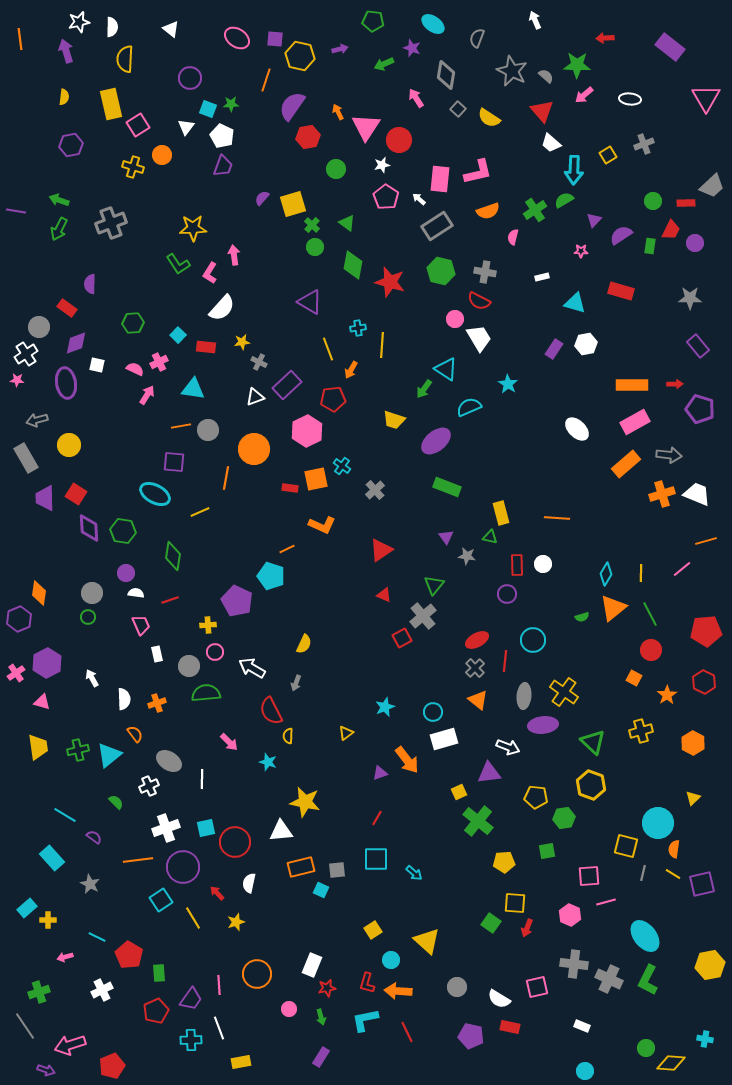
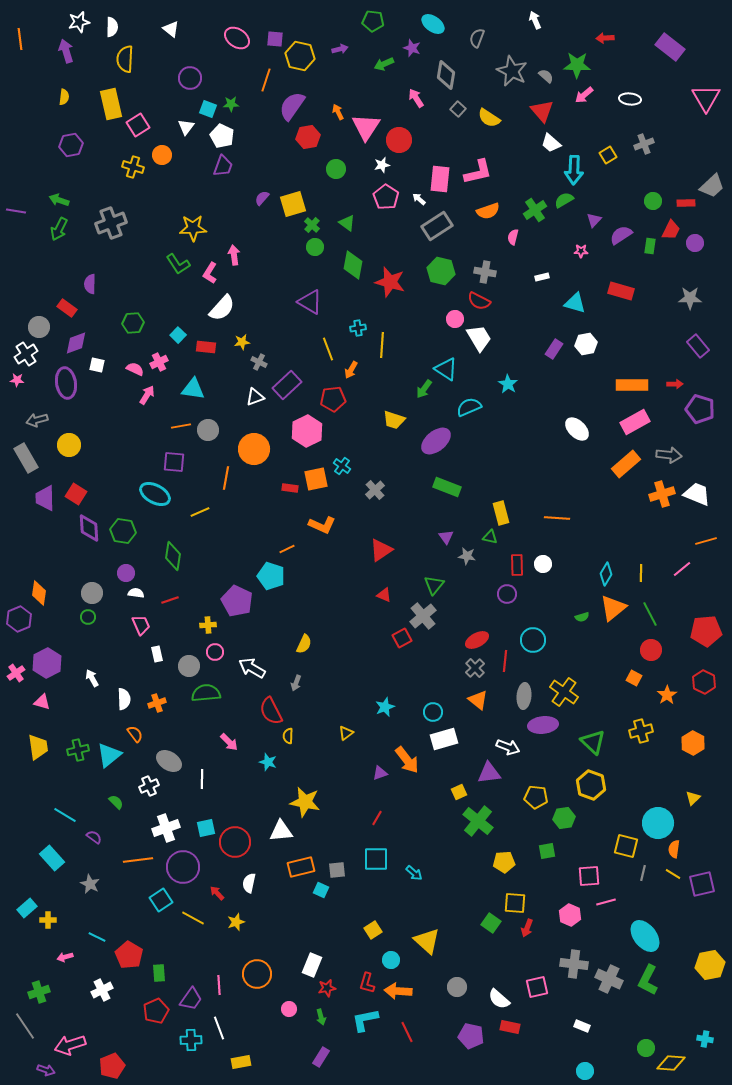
yellow line at (193, 918): rotated 30 degrees counterclockwise
white semicircle at (499, 999): rotated 10 degrees clockwise
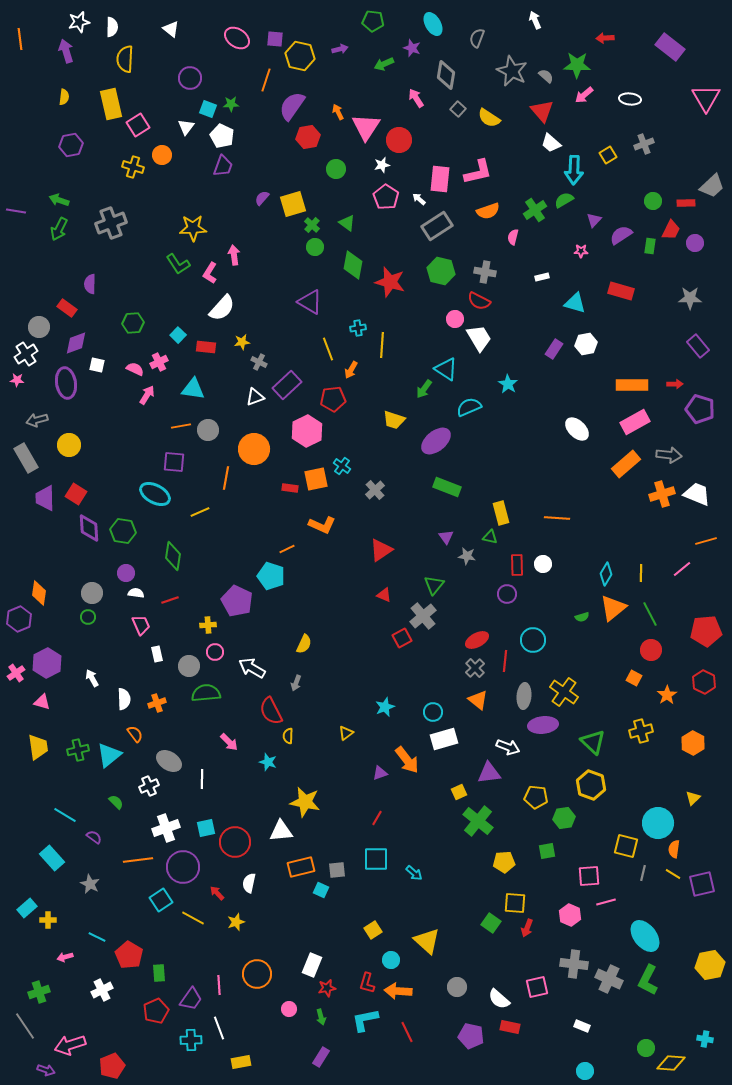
cyan ellipse at (433, 24): rotated 25 degrees clockwise
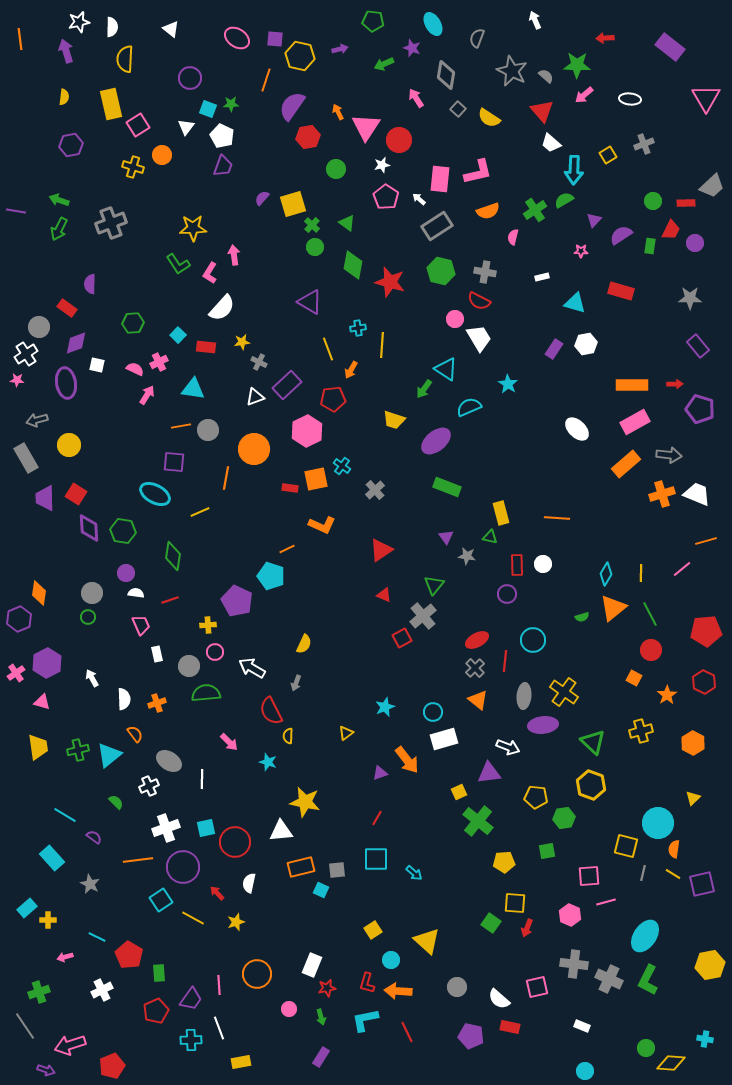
cyan ellipse at (645, 936): rotated 72 degrees clockwise
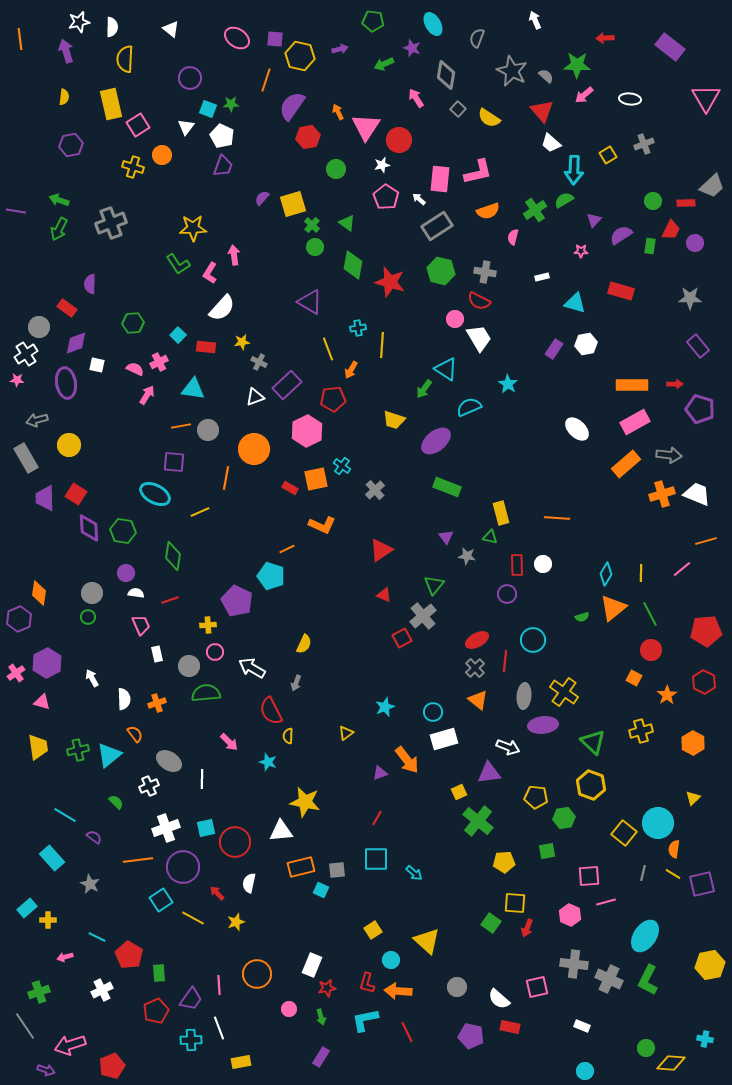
red rectangle at (290, 488): rotated 21 degrees clockwise
yellow square at (626, 846): moved 2 px left, 13 px up; rotated 25 degrees clockwise
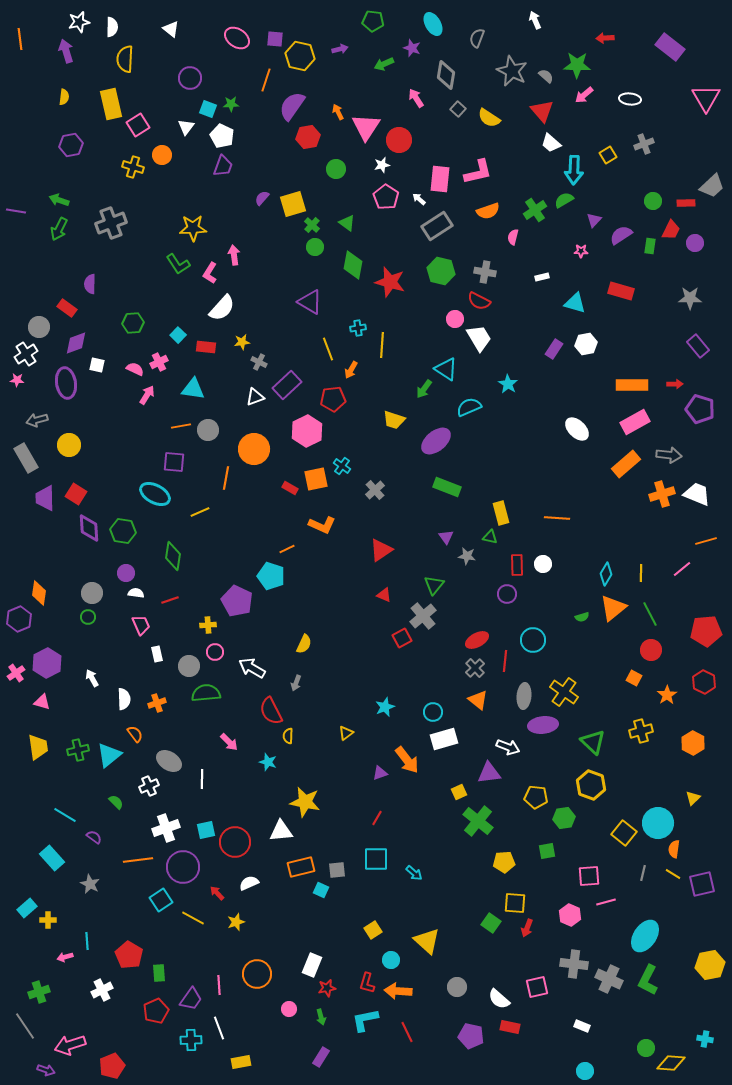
cyan square at (206, 828): moved 2 px down
white semicircle at (249, 883): rotated 54 degrees clockwise
cyan line at (97, 937): moved 10 px left, 4 px down; rotated 60 degrees clockwise
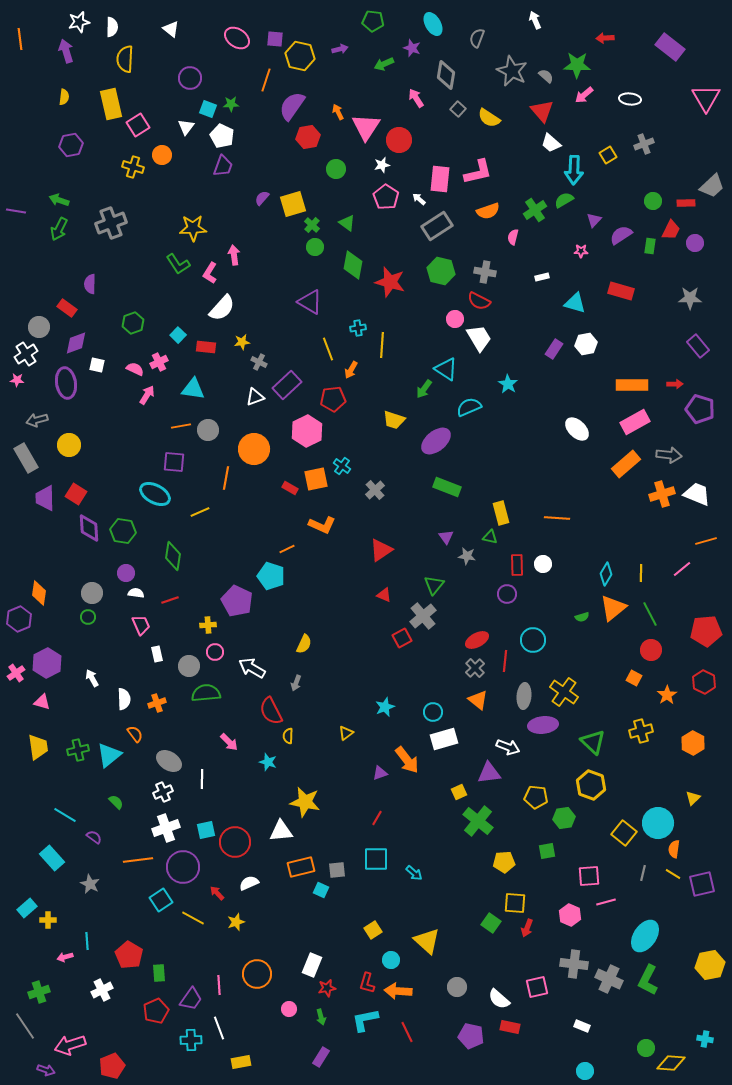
green hexagon at (133, 323): rotated 15 degrees counterclockwise
white cross at (149, 786): moved 14 px right, 6 px down
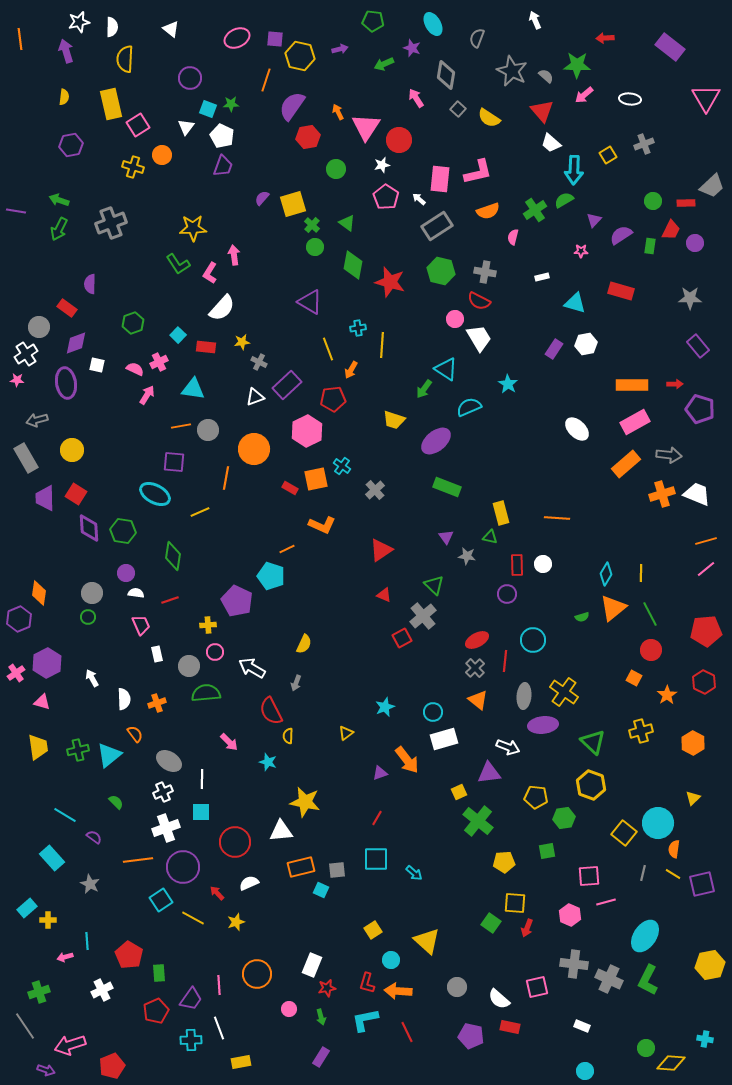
pink ellipse at (237, 38): rotated 60 degrees counterclockwise
yellow circle at (69, 445): moved 3 px right, 5 px down
pink line at (682, 569): moved 24 px right
green triangle at (434, 585): rotated 25 degrees counterclockwise
cyan square at (206, 830): moved 5 px left, 18 px up; rotated 12 degrees clockwise
